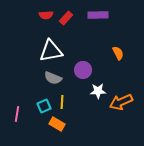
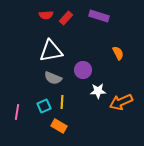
purple rectangle: moved 1 px right, 1 px down; rotated 18 degrees clockwise
pink line: moved 2 px up
orange rectangle: moved 2 px right, 2 px down
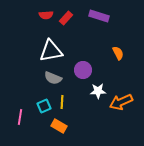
pink line: moved 3 px right, 5 px down
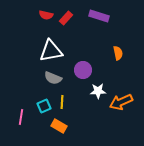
red semicircle: rotated 16 degrees clockwise
orange semicircle: rotated 16 degrees clockwise
pink line: moved 1 px right
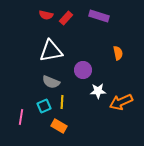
gray semicircle: moved 2 px left, 4 px down
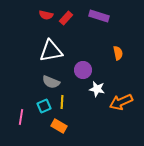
white star: moved 1 px left, 2 px up; rotated 14 degrees clockwise
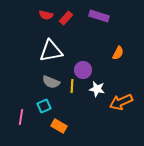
orange semicircle: rotated 40 degrees clockwise
yellow line: moved 10 px right, 16 px up
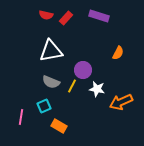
yellow line: rotated 24 degrees clockwise
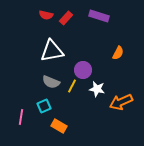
white triangle: moved 1 px right
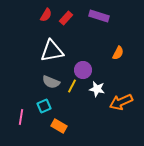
red semicircle: rotated 72 degrees counterclockwise
